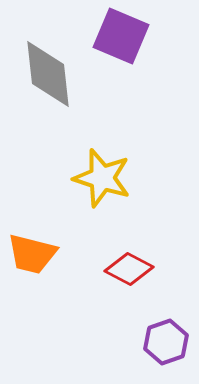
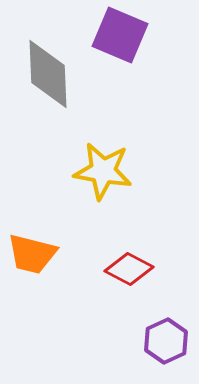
purple square: moved 1 px left, 1 px up
gray diamond: rotated 4 degrees clockwise
yellow star: moved 1 px right, 7 px up; rotated 8 degrees counterclockwise
purple hexagon: moved 1 px up; rotated 6 degrees counterclockwise
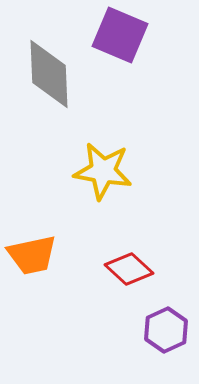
gray diamond: moved 1 px right
orange trapezoid: moved 1 px down; rotated 26 degrees counterclockwise
red diamond: rotated 15 degrees clockwise
purple hexagon: moved 11 px up
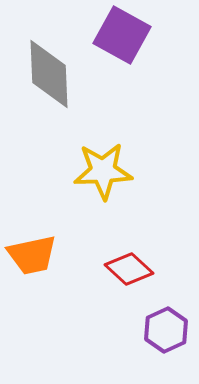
purple square: moved 2 px right; rotated 6 degrees clockwise
yellow star: rotated 12 degrees counterclockwise
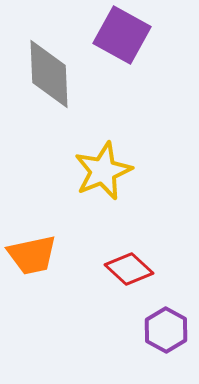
yellow star: rotated 20 degrees counterclockwise
purple hexagon: rotated 6 degrees counterclockwise
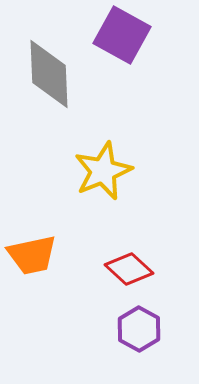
purple hexagon: moved 27 px left, 1 px up
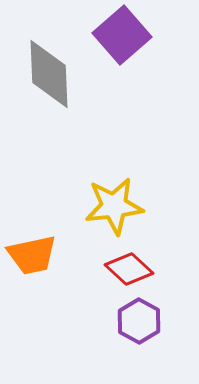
purple square: rotated 20 degrees clockwise
yellow star: moved 11 px right, 35 px down; rotated 16 degrees clockwise
purple hexagon: moved 8 px up
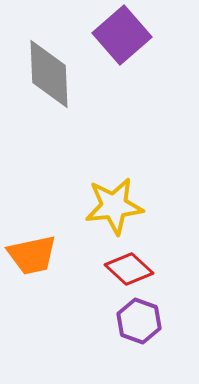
purple hexagon: rotated 9 degrees counterclockwise
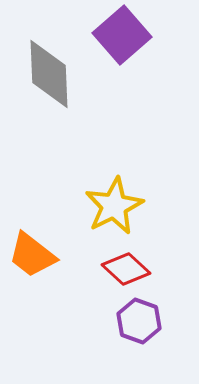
yellow star: rotated 20 degrees counterclockwise
orange trapezoid: rotated 50 degrees clockwise
red diamond: moved 3 px left
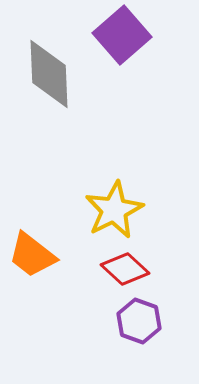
yellow star: moved 4 px down
red diamond: moved 1 px left
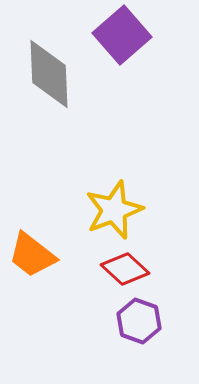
yellow star: rotated 6 degrees clockwise
